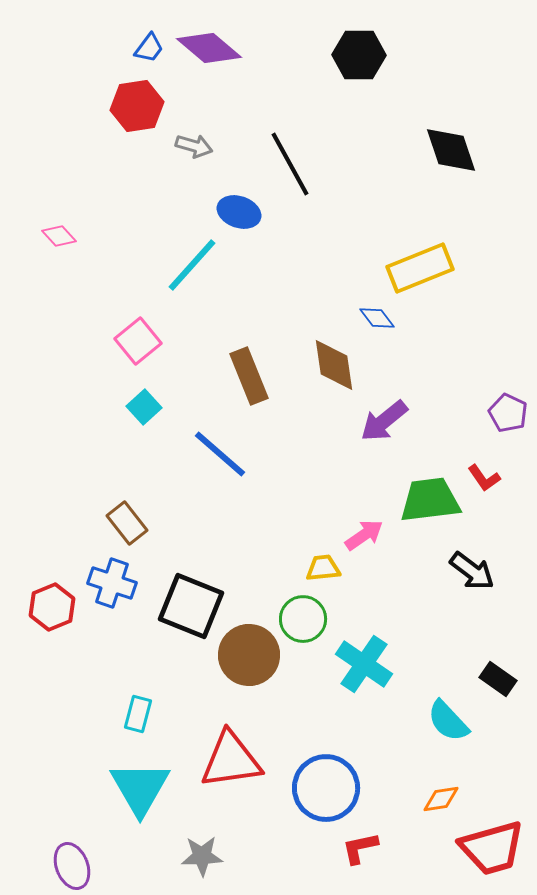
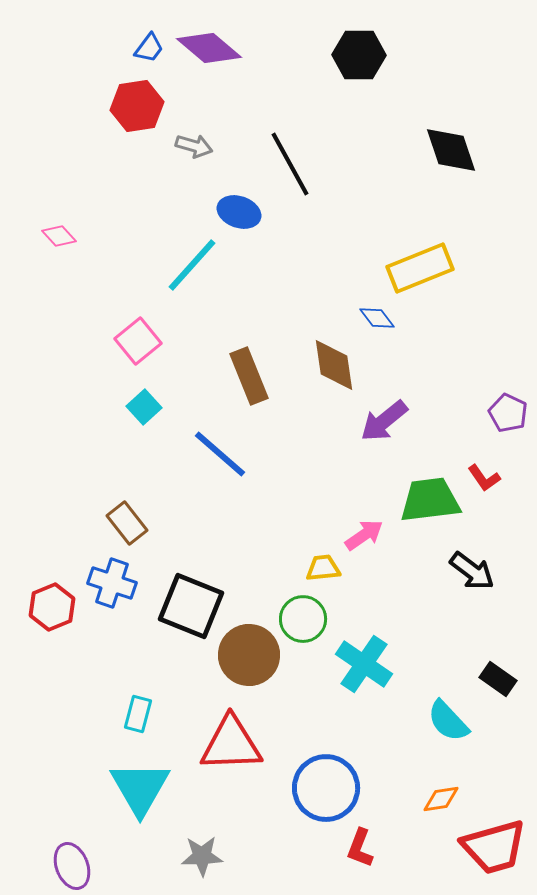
red triangle at (231, 760): moved 16 px up; rotated 6 degrees clockwise
red L-shape at (360, 848): rotated 57 degrees counterclockwise
red trapezoid at (492, 848): moved 2 px right, 1 px up
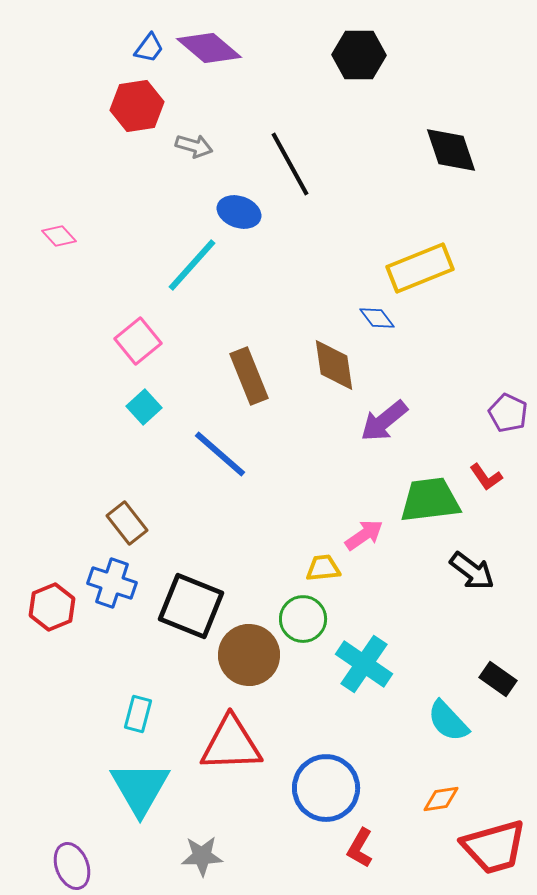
red L-shape at (484, 478): moved 2 px right, 1 px up
red L-shape at (360, 848): rotated 9 degrees clockwise
